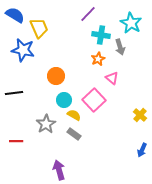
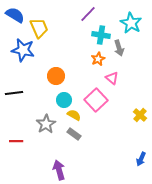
gray arrow: moved 1 px left, 1 px down
pink square: moved 2 px right
blue arrow: moved 1 px left, 9 px down
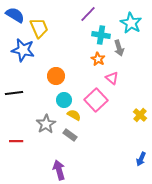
orange star: rotated 16 degrees counterclockwise
gray rectangle: moved 4 px left, 1 px down
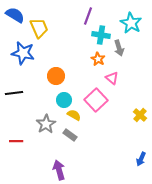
purple line: moved 2 px down; rotated 24 degrees counterclockwise
blue star: moved 3 px down
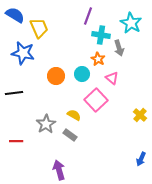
cyan circle: moved 18 px right, 26 px up
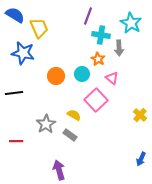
gray arrow: rotated 14 degrees clockwise
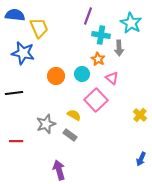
blue semicircle: rotated 24 degrees counterclockwise
gray star: rotated 12 degrees clockwise
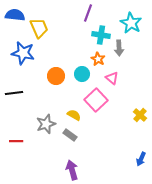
purple line: moved 3 px up
purple arrow: moved 13 px right
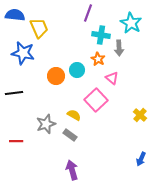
cyan circle: moved 5 px left, 4 px up
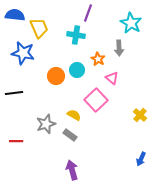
cyan cross: moved 25 px left
